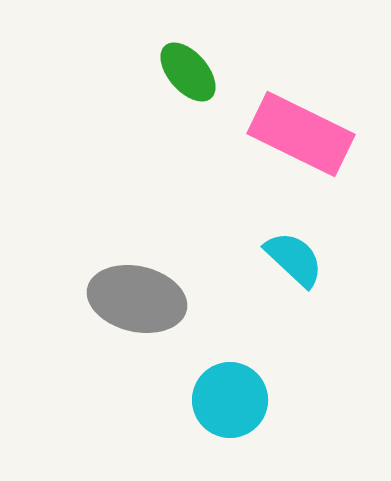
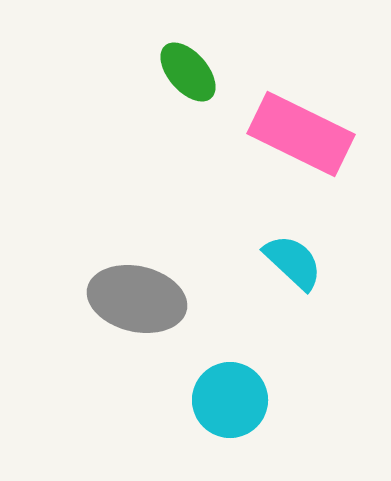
cyan semicircle: moved 1 px left, 3 px down
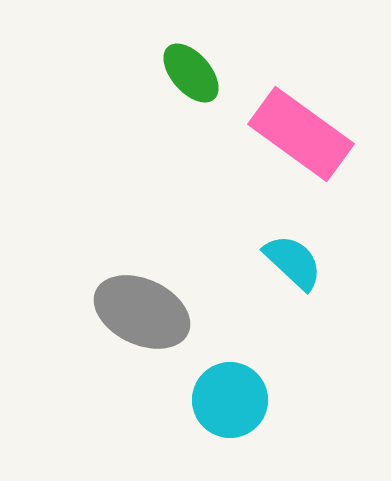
green ellipse: moved 3 px right, 1 px down
pink rectangle: rotated 10 degrees clockwise
gray ellipse: moved 5 px right, 13 px down; rotated 12 degrees clockwise
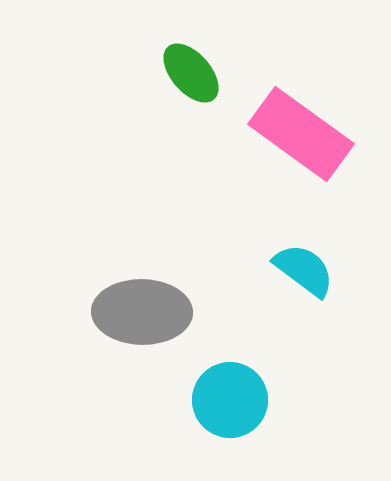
cyan semicircle: moved 11 px right, 8 px down; rotated 6 degrees counterclockwise
gray ellipse: rotated 24 degrees counterclockwise
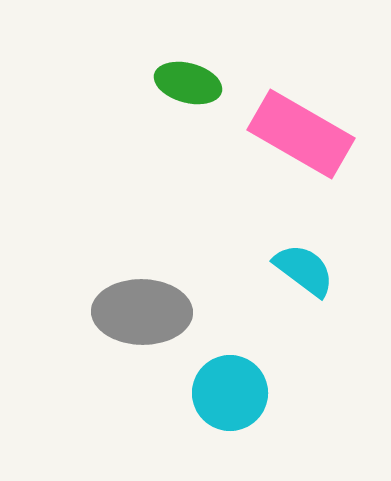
green ellipse: moved 3 px left, 10 px down; rotated 34 degrees counterclockwise
pink rectangle: rotated 6 degrees counterclockwise
cyan circle: moved 7 px up
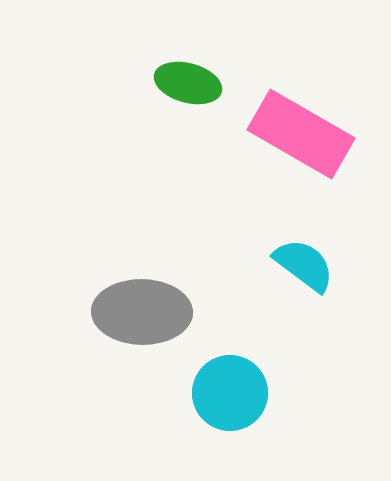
cyan semicircle: moved 5 px up
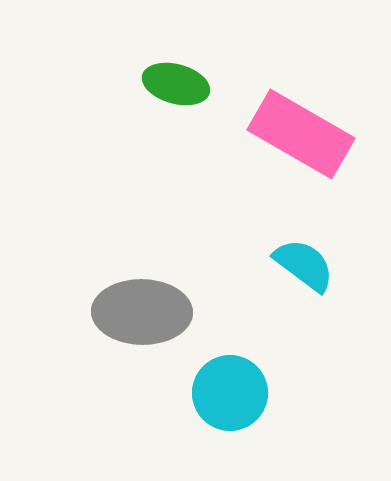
green ellipse: moved 12 px left, 1 px down
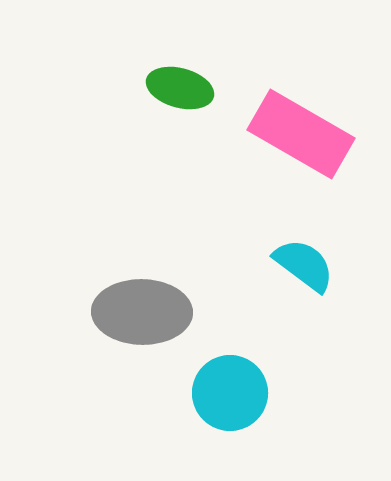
green ellipse: moved 4 px right, 4 px down
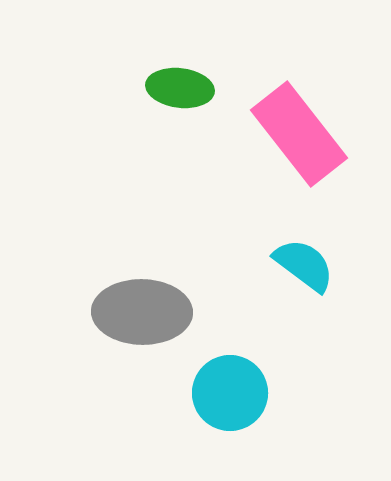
green ellipse: rotated 8 degrees counterclockwise
pink rectangle: moved 2 px left; rotated 22 degrees clockwise
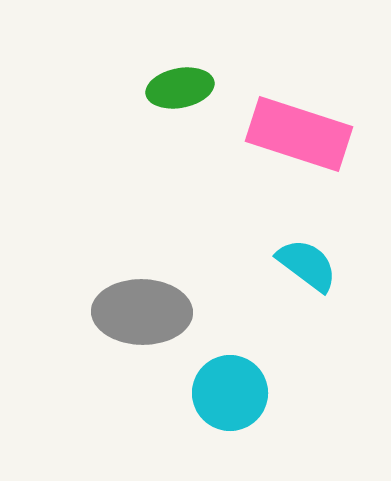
green ellipse: rotated 18 degrees counterclockwise
pink rectangle: rotated 34 degrees counterclockwise
cyan semicircle: moved 3 px right
